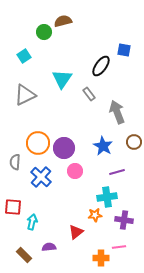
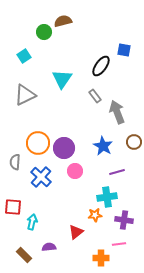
gray rectangle: moved 6 px right, 2 px down
pink line: moved 3 px up
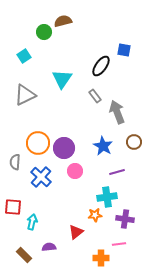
purple cross: moved 1 px right, 1 px up
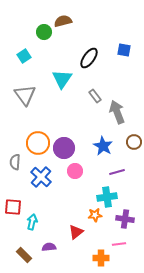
black ellipse: moved 12 px left, 8 px up
gray triangle: rotated 40 degrees counterclockwise
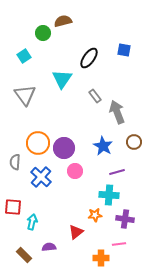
green circle: moved 1 px left, 1 px down
cyan cross: moved 2 px right, 2 px up; rotated 12 degrees clockwise
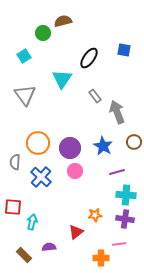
purple circle: moved 6 px right
cyan cross: moved 17 px right
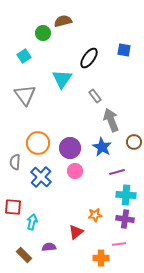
gray arrow: moved 6 px left, 8 px down
blue star: moved 1 px left, 1 px down
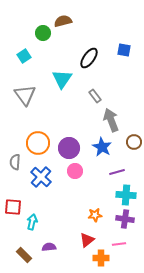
purple circle: moved 1 px left
red triangle: moved 11 px right, 8 px down
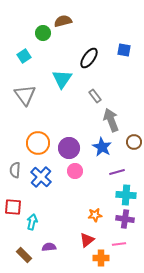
gray semicircle: moved 8 px down
